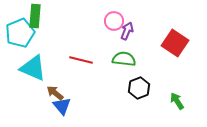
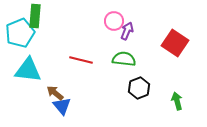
cyan triangle: moved 5 px left, 2 px down; rotated 16 degrees counterclockwise
green arrow: rotated 18 degrees clockwise
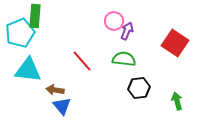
red line: moved 1 px right, 1 px down; rotated 35 degrees clockwise
black hexagon: rotated 15 degrees clockwise
brown arrow: moved 3 px up; rotated 30 degrees counterclockwise
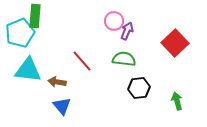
red square: rotated 12 degrees clockwise
brown arrow: moved 2 px right, 8 px up
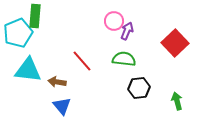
cyan pentagon: moved 2 px left
